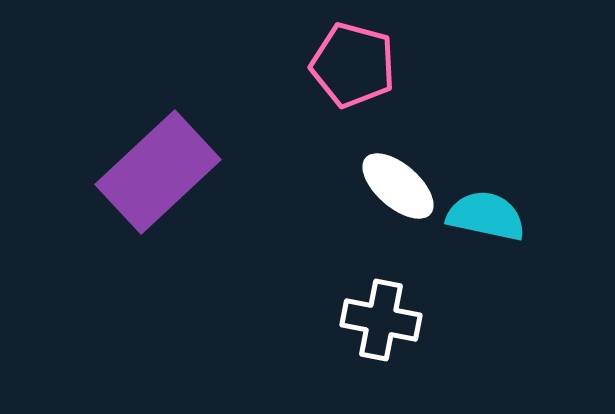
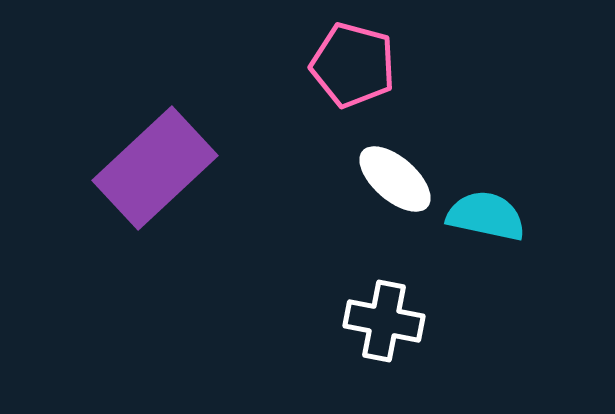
purple rectangle: moved 3 px left, 4 px up
white ellipse: moved 3 px left, 7 px up
white cross: moved 3 px right, 1 px down
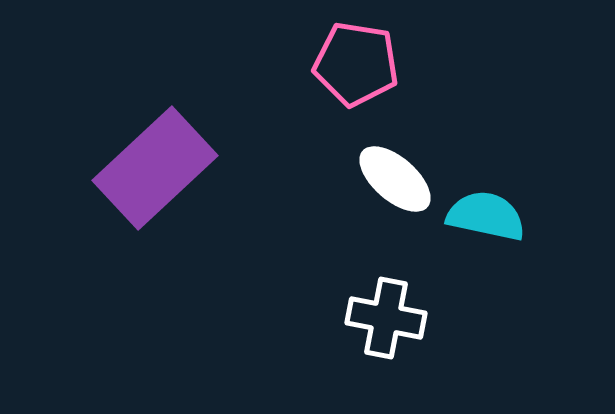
pink pentagon: moved 3 px right, 1 px up; rotated 6 degrees counterclockwise
white cross: moved 2 px right, 3 px up
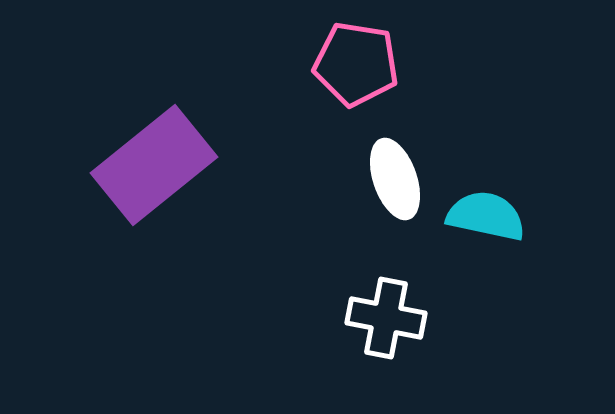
purple rectangle: moved 1 px left, 3 px up; rotated 4 degrees clockwise
white ellipse: rotated 30 degrees clockwise
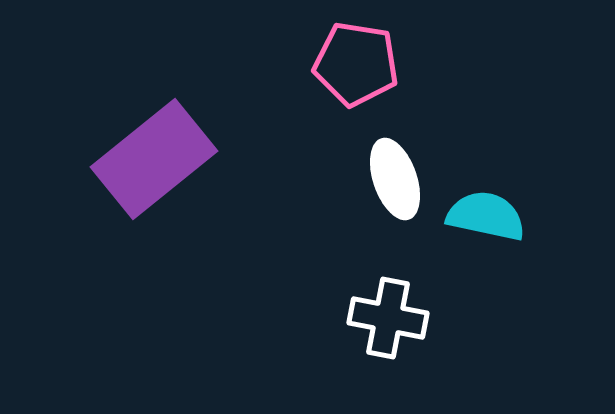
purple rectangle: moved 6 px up
white cross: moved 2 px right
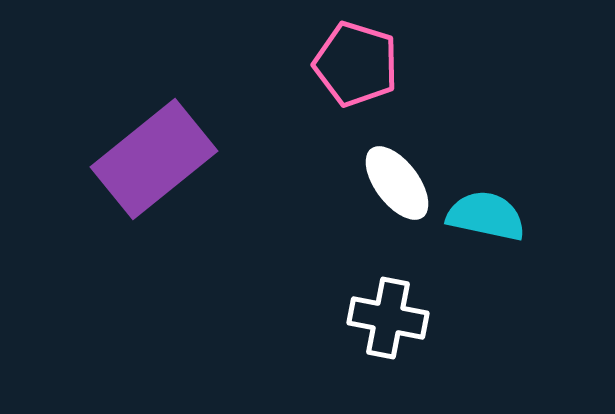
pink pentagon: rotated 8 degrees clockwise
white ellipse: moved 2 px right, 4 px down; rotated 18 degrees counterclockwise
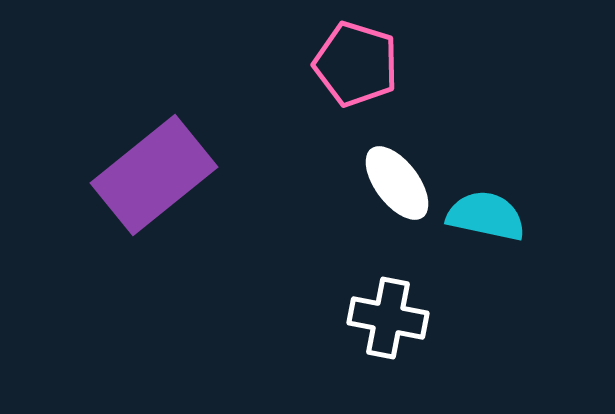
purple rectangle: moved 16 px down
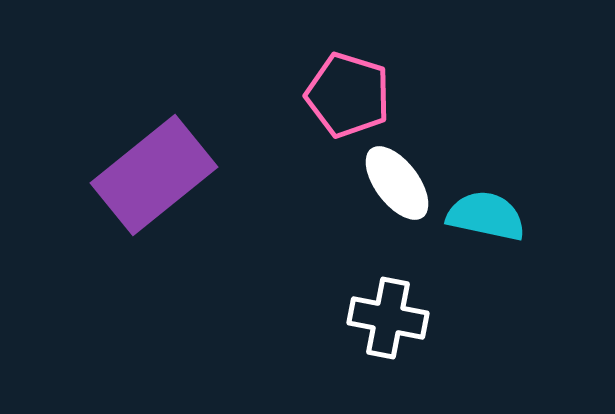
pink pentagon: moved 8 px left, 31 px down
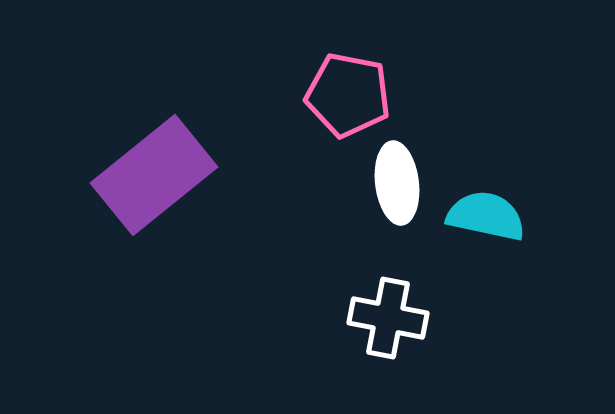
pink pentagon: rotated 6 degrees counterclockwise
white ellipse: rotated 30 degrees clockwise
